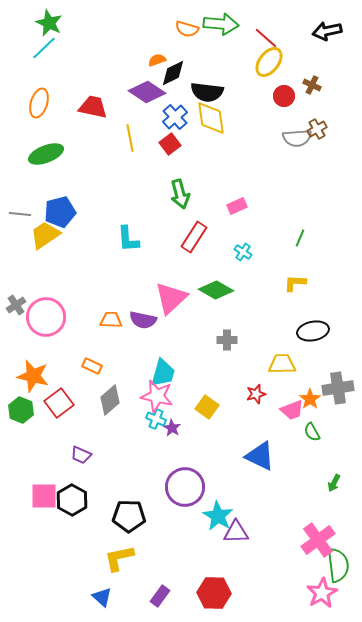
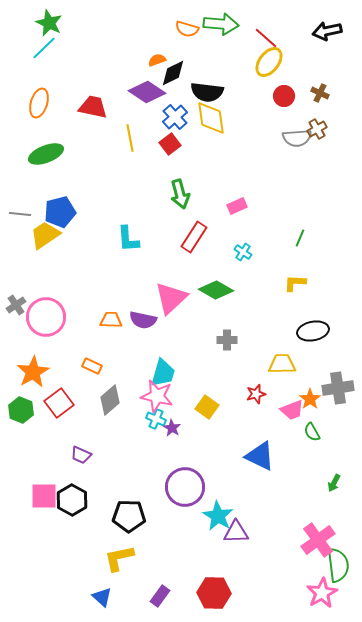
brown cross at (312, 85): moved 8 px right, 8 px down
orange star at (33, 376): moved 4 px up; rotated 28 degrees clockwise
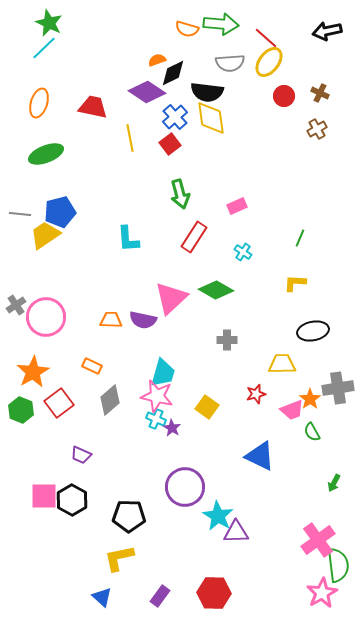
gray semicircle at (297, 138): moved 67 px left, 75 px up
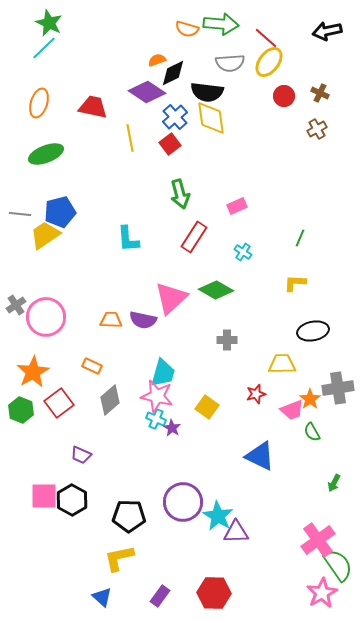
purple circle at (185, 487): moved 2 px left, 15 px down
green semicircle at (338, 565): rotated 28 degrees counterclockwise
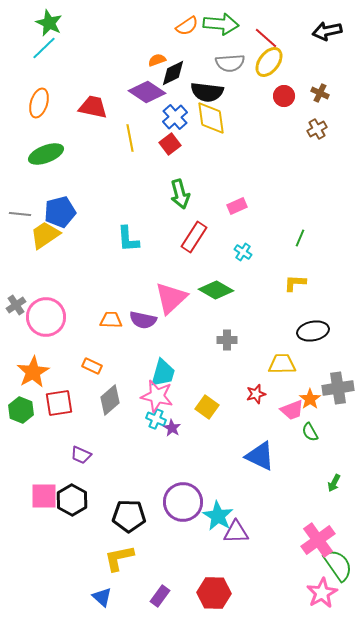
orange semicircle at (187, 29): moved 3 px up; rotated 50 degrees counterclockwise
red square at (59, 403): rotated 28 degrees clockwise
green semicircle at (312, 432): moved 2 px left
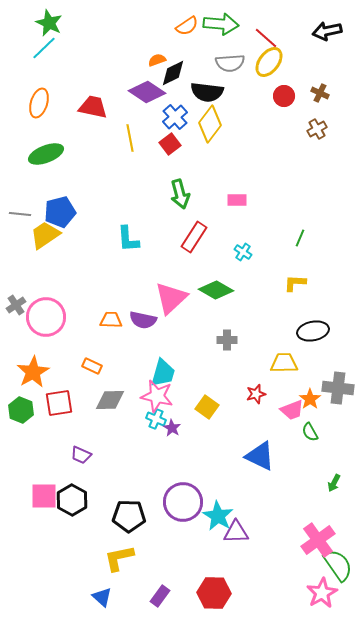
yellow diamond at (211, 118): moved 1 px left, 6 px down; rotated 45 degrees clockwise
pink rectangle at (237, 206): moved 6 px up; rotated 24 degrees clockwise
yellow trapezoid at (282, 364): moved 2 px right, 1 px up
gray cross at (338, 388): rotated 16 degrees clockwise
gray diamond at (110, 400): rotated 40 degrees clockwise
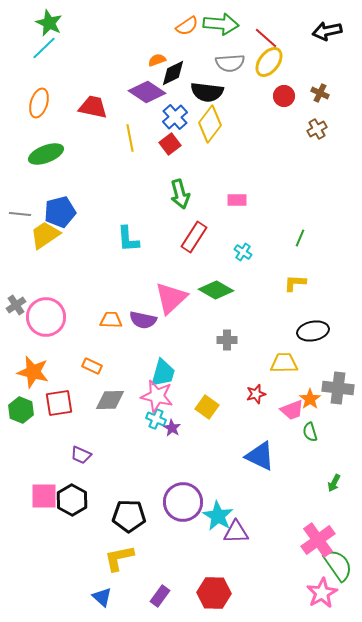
orange star at (33, 372): rotated 28 degrees counterclockwise
green semicircle at (310, 432): rotated 12 degrees clockwise
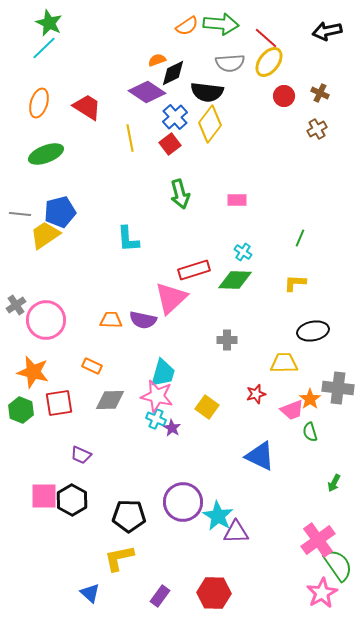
red trapezoid at (93, 107): moved 6 px left; rotated 20 degrees clockwise
red rectangle at (194, 237): moved 33 px down; rotated 40 degrees clockwise
green diamond at (216, 290): moved 19 px right, 10 px up; rotated 28 degrees counterclockwise
pink circle at (46, 317): moved 3 px down
blue triangle at (102, 597): moved 12 px left, 4 px up
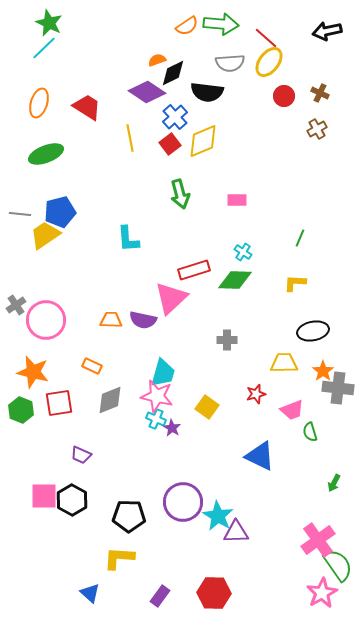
yellow diamond at (210, 124): moved 7 px left, 17 px down; rotated 30 degrees clockwise
orange star at (310, 399): moved 13 px right, 28 px up
gray diamond at (110, 400): rotated 20 degrees counterclockwise
yellow L-shape at (119, 558): rotated 16 degrees clockwise
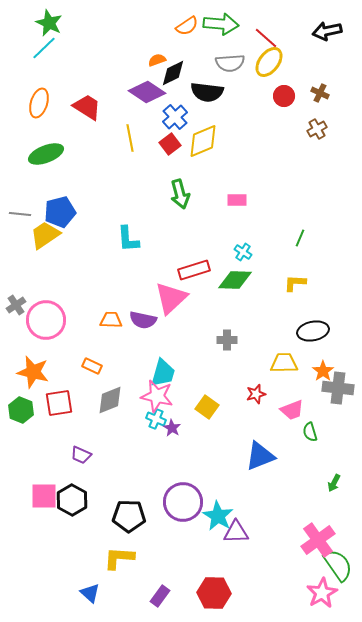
blue triangle at (260, 456): rotated 48 degrees counterclockwise
